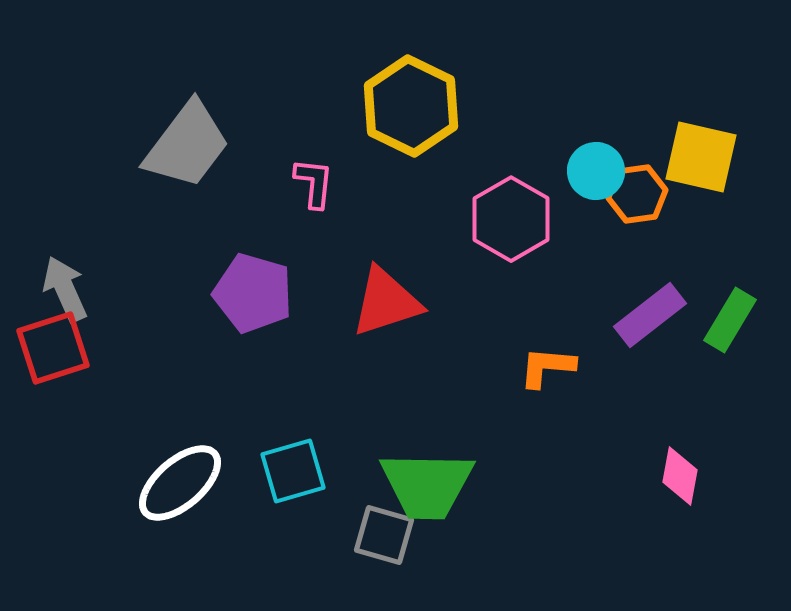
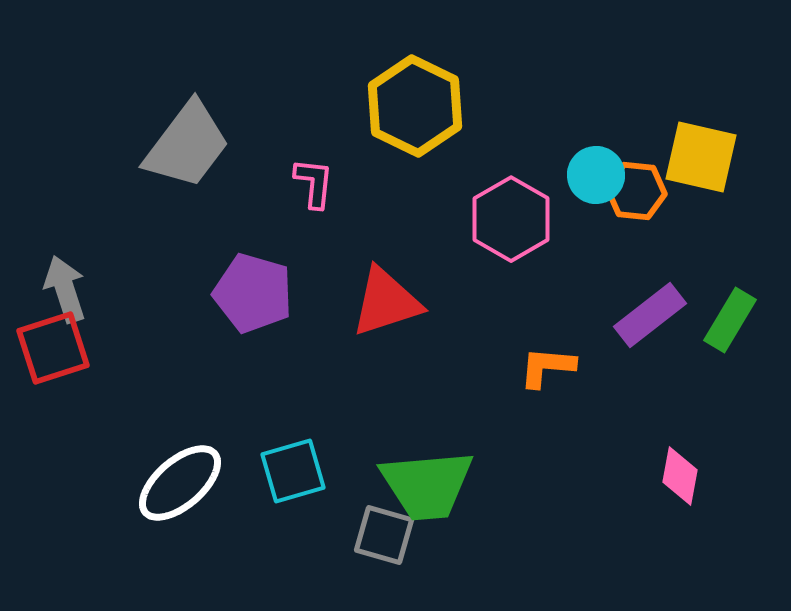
yellow hexagon: moved 4 px right
cyan circle: moved 4 px down
orange hexagon: moved 1 px left, 3 px up; rotated 14 degrees clockwise
gray arrow: rotated 6 degrees clockwise
green trapezoid: rotated 6 degrees counterclockwise
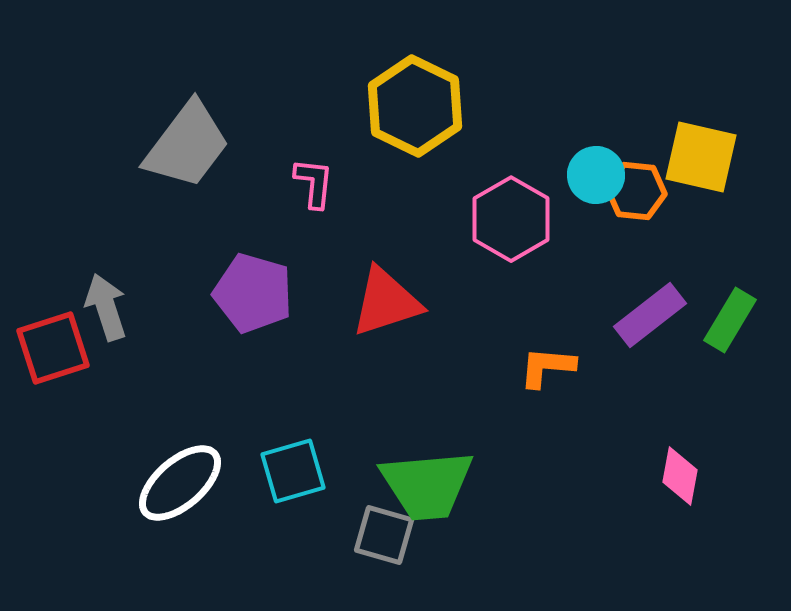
gray arrow: moved 41 px right, 18 px down
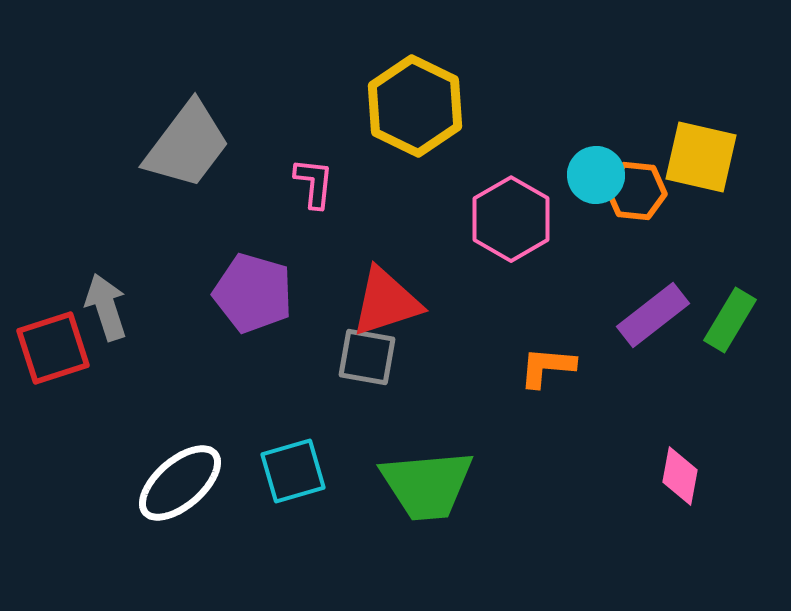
purple rectangle: moved 3 px right
gray square: moved 17 px left, 178 px up; rotated 6 degrees counterclockwise
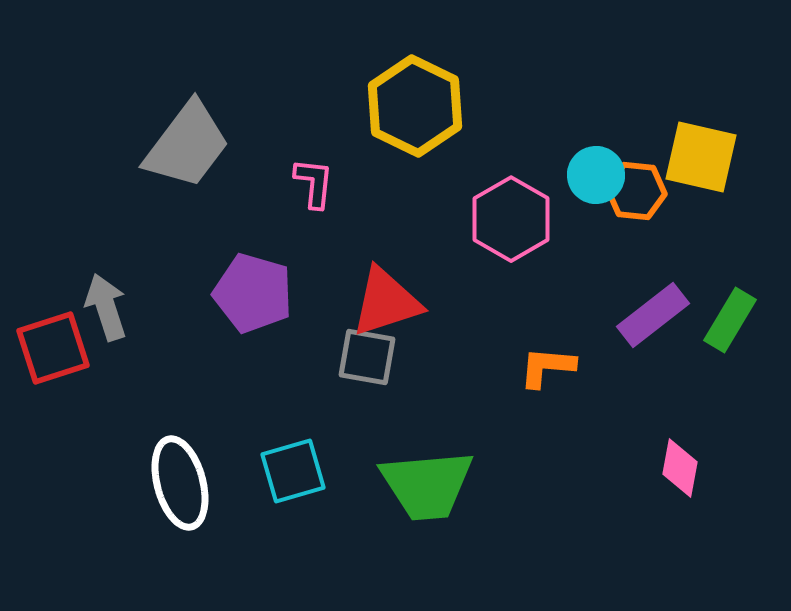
pink diamond: moved 8 px up
white ellipse: rotated 64 degrees counterclockwise
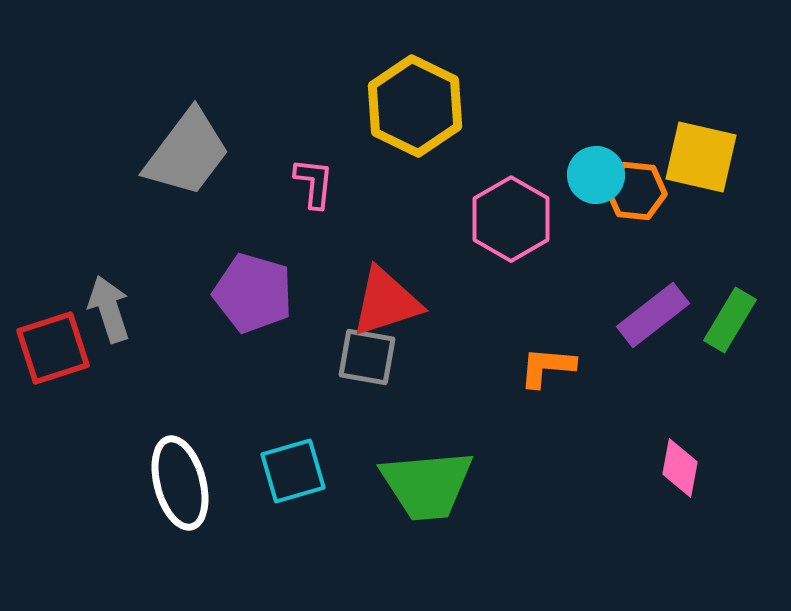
gray trapezoid: moved 8 px down
gray arrow: moved 3 px right, 2 px down
